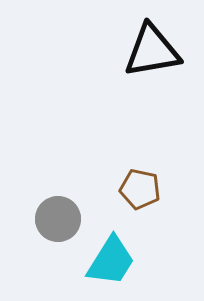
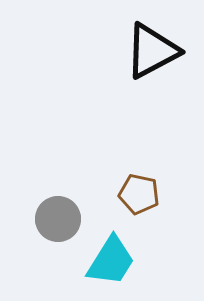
black triangle: rotated 18 degrees counterclockwise
brown pentagon: moved 1 px left, 5 px down
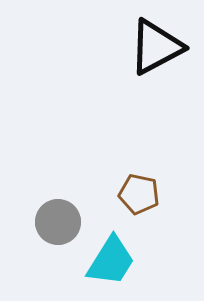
black triangle: moved 4 px right, 4 px up
gray circle: moved 3 px down
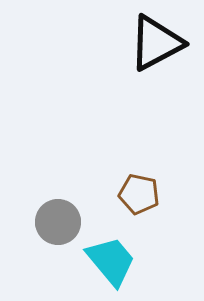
black triangle: moved 4 px up
cyan trapezoid: rotated 72 degrees counterclockwise
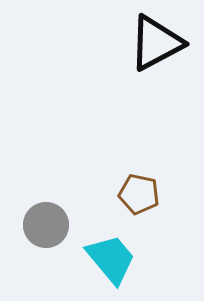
gray circle: moved 12 px left, 3 px down
cyan trapezoid: moved 2 px up
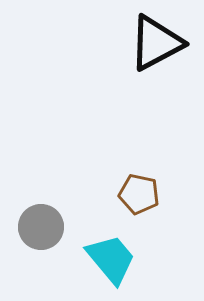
gray circle: moved 5 px left, 2 px down
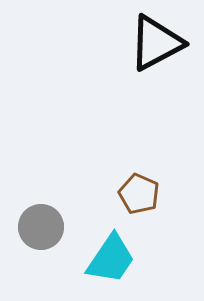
brown pentagon: rotated 12 degrees clockwise
cyan trapezoid: rotated 74 degrees clockwise
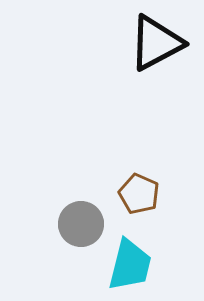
gray circle: moved 40 px right, 3 px up
cyan trapezoid: moved 19 px right, 6 px down; rotated 20 degrees counterclockwise
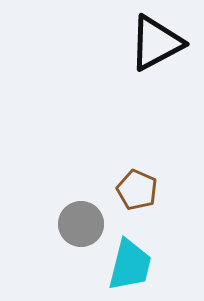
brown pentagon: moved 2 px left, 4 px up
